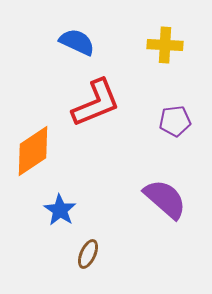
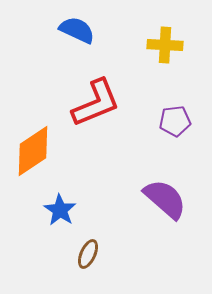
blue semicircle: moved 12 px up
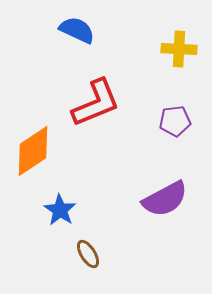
yellow cross: moved 14 px right, 4 px down
purple semicircle: rotated 111 degrees clockwise
brown ellipse: rotated 56 degrees counterclockwise
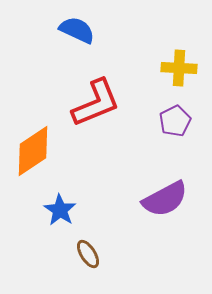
yellow cross: moved 19 px down
purple pentagon: rotated 20 degrees counterclockwise
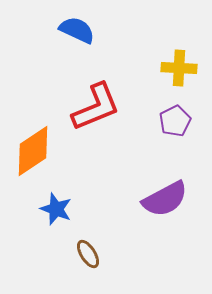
red L-shape: moved 4 px down
blue star: moved 4 px left, 1 px up; rotated 12 degrees counterclockwise
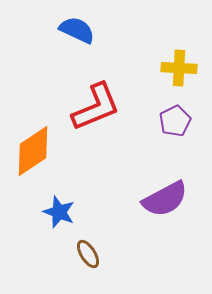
blue star: moved 3 px right, 3 px down
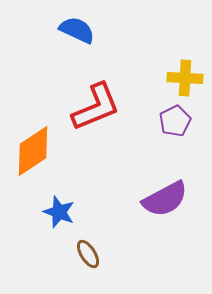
yellow cross: moved 6 px right, 10 px down
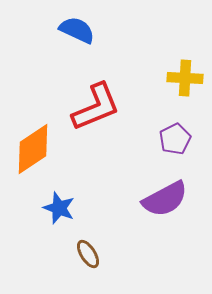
purple pentagon: moved 18 px down
orange diamond: moved 2 px up
blue star: moved 4 px up
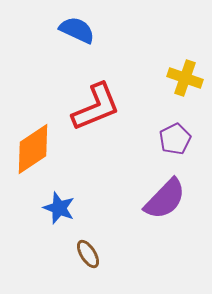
yellow cross: rotated 16 degrees clockwise
purple semicircle: rotated 18 degrees counterclockwise
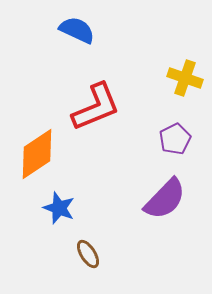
orange diamond: moved 4 px right, 5 px down
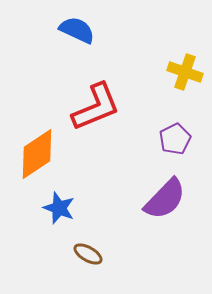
yellow cross: moved 6 px up
brown ellipse: rotated 28 degrees counterclockwise
